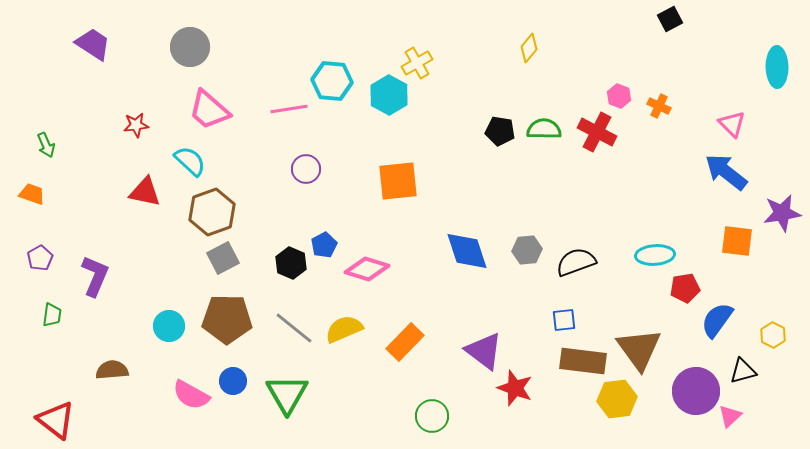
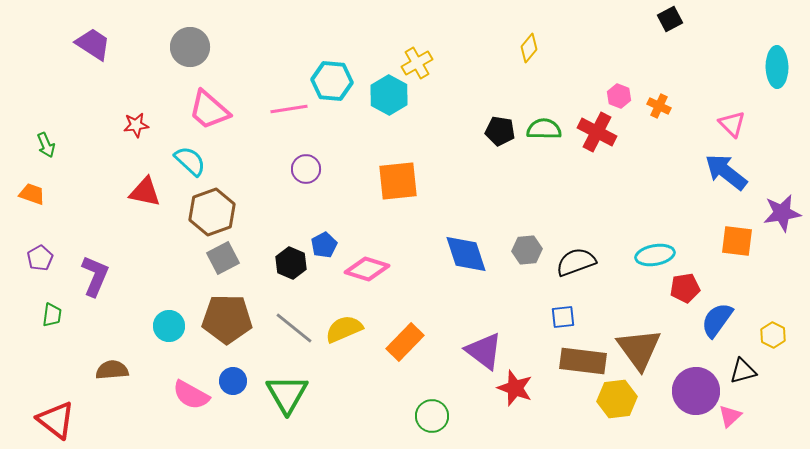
blue diamond at (467, 251): moved 1 px left, 3 px down
cyan ellipse at (655, 255): rotated 6 degrees counterclockwise
blue square at (564, 320): moved 1 px left, 3 px up
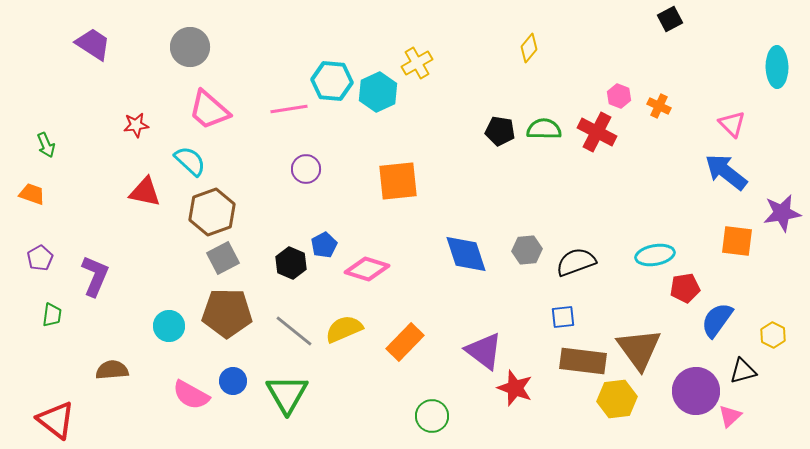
cyan hexagon at (389, 95): moved 11 px left, 3 px up; rotated 6 degrees clockwise
brown pentagon at (227, 319): moved 6 px up
gray line at (294, 328): moved 3 px down
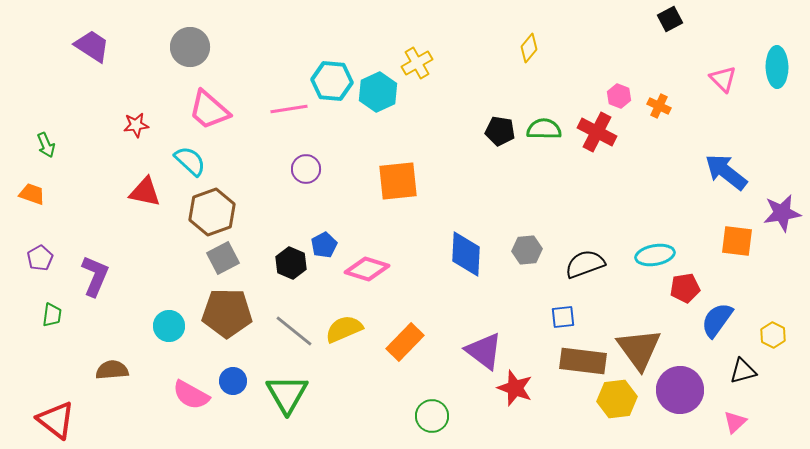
purple trapezoid at (93, 44): moved 1 px left, 2 px down
pink triangle at (732, 124): moved 9 px left, 45 px up
blue diamond at (466, 254): rotated 21 degrees clockwise
black semicircle at (576, 262): moved 9 px right, 2 px down
purple circle at (696, 391): moved 16 px left, 1 px up
pink triangle at (730, 416): moved 5 px right, 6 px down
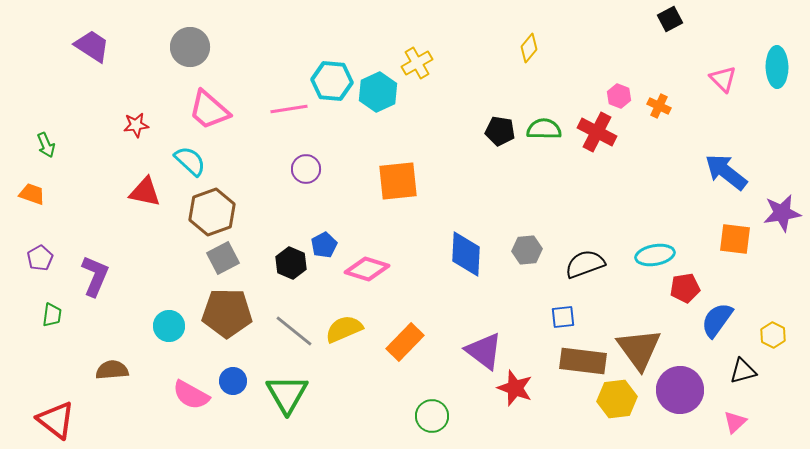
orange square at (737, 241): moved 2 px left, 2 px up
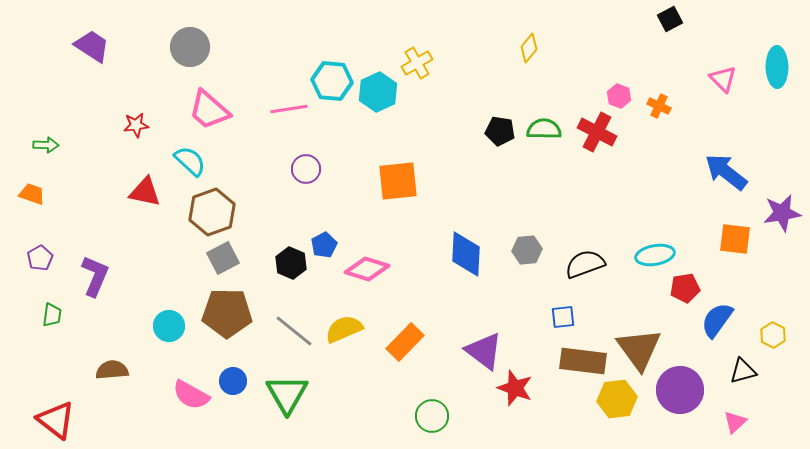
green arrow at (46, 145): rotated 65 degrees counterclockwise
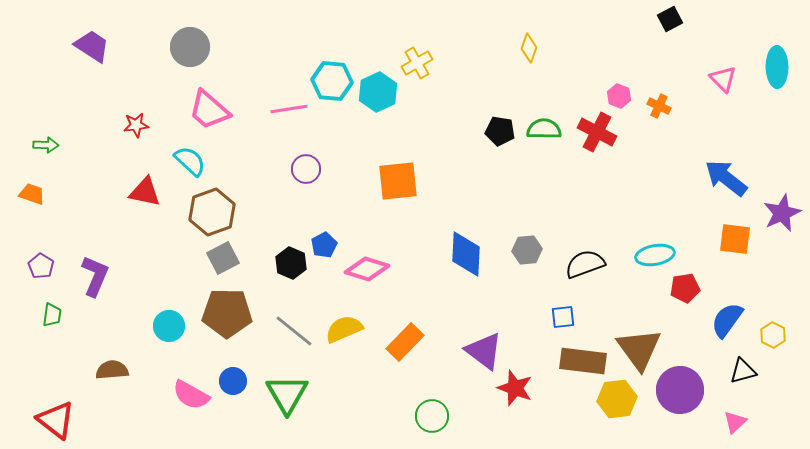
yellow diamond at (529, 48): rotated 20 degrees counterclockwise
blue arrow at (726, 172): moved 6 px down
purple star at (782, 213): rotated 15 degrees counterclockwise
purple pentagon at (40, 258): moved 1 px right, 8 px down; rotated 10 degrees counterclockwise
blue semicircle at (717, 320): moved 10 px right
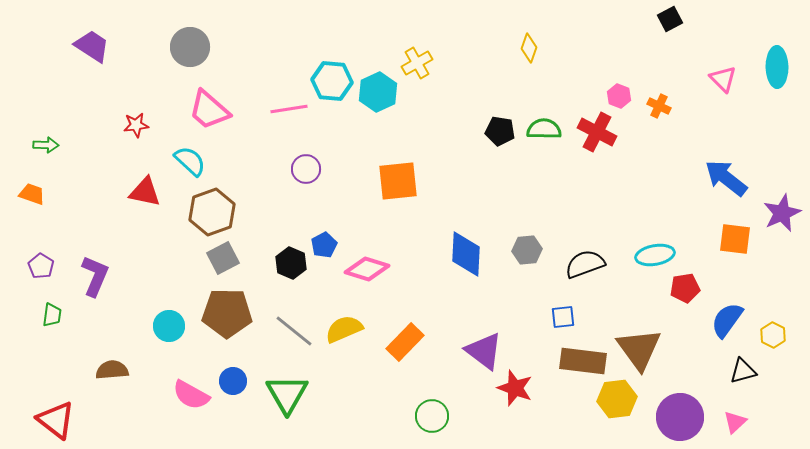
purple circle at (680, 390): moved 27 px down
